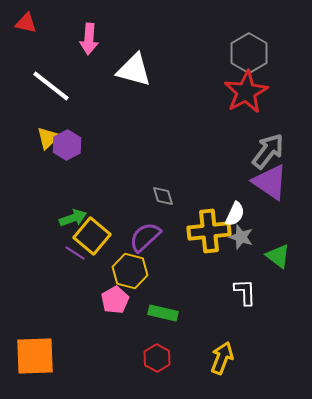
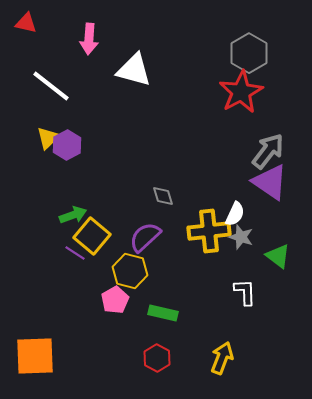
red star: moved 5 px left
green arrow: moved 3 px up
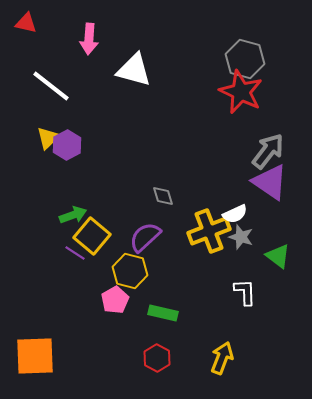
gray hexagon: moved 4 px left, 6 px down; rotated 15 degrees counterclockwise
red star: rotated 18 degrees counterclockwise
white semicircle: rotated 40 degrees clockwise
yellow cross: rotated 15 degrees counterclockwise
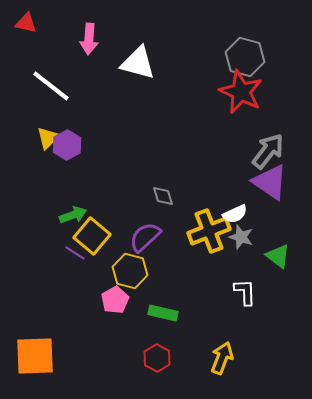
gray hexagon: moved 2 px up
white triangle: moved 4 px right, 7 px up
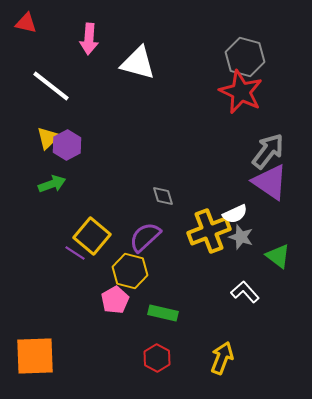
green arrow: moved 21 px left, 31 px up
white L-shape: rotated 40 degrees counterclockwise
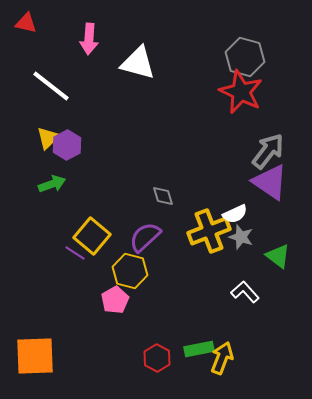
green rectangle: moved 36 px right, 36 px down; rotated 24 degrees counterclockwise
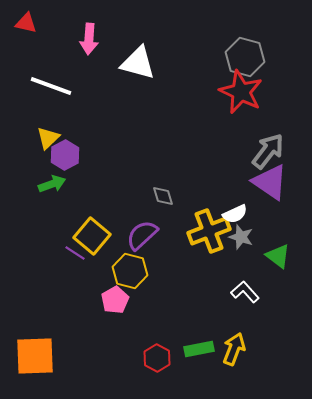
white line: rotated 18 degrees counterclockwise
purple hexagon: moved 2 px left, 10 px down
purple semicircle: moved 3 px left, 2 px up
yellow arrow: moved 12 px right, 9 px up
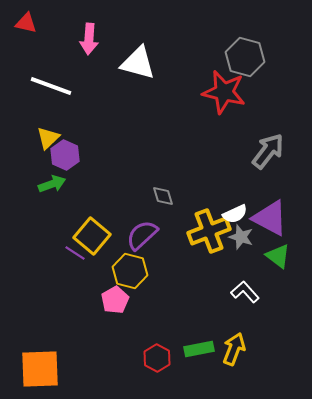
red star: moved 17 px left; rotated 12 degrees counterclockwise
purple hexagon: rotated 8 degrees counterclockwise
purple triangle: moved 36 px down; rotated 6 degrees counterclockwise
orange square: moved 5 px right, 13 px down
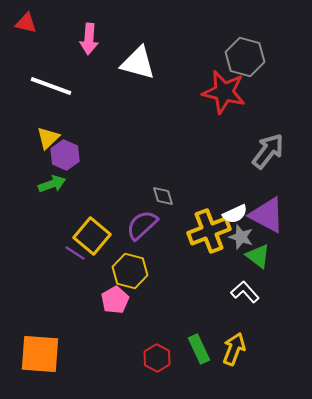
purple triangle: moved 3 px left, 3 px up
purple semicircle: moved 10 px up
green triangle: moved 20 px left
green rectangle: rotated 76 degrees clockwise
orange square: moved 15 px up; rotated 6 degrees clockwise
